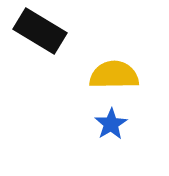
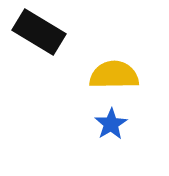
black rectangle: moved 1 px left, 1 px down
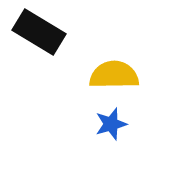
blue star: rotated 16 degrees clockwise
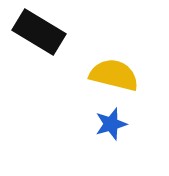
yellow semicircle: rotated 15 degrees clockwise
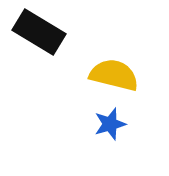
blue star: moved 1 px left
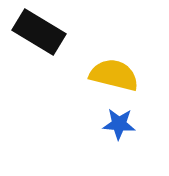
blue star: moved 9 px right; rotated 20 degrees clockwise
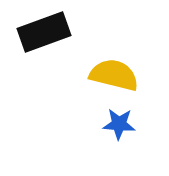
black rectangle: moved 5 px right; rotated 51 degrees counterclockwise
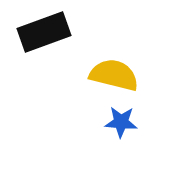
blue star: moved 2 px right, 2 px up
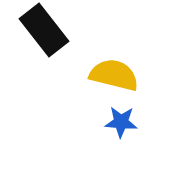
black rectangle: moved 2 px up; rotated 72 degrees clockwise
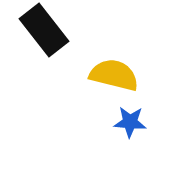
blue star: moved 9 px right
